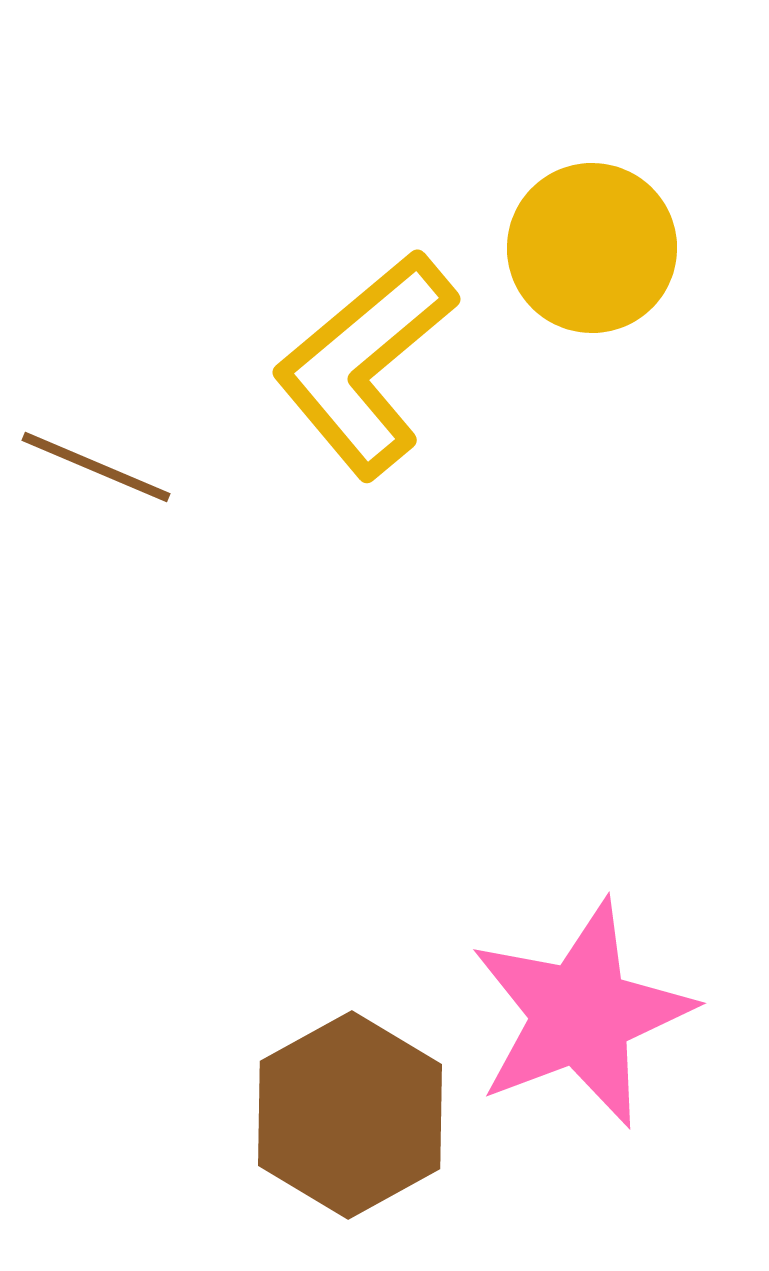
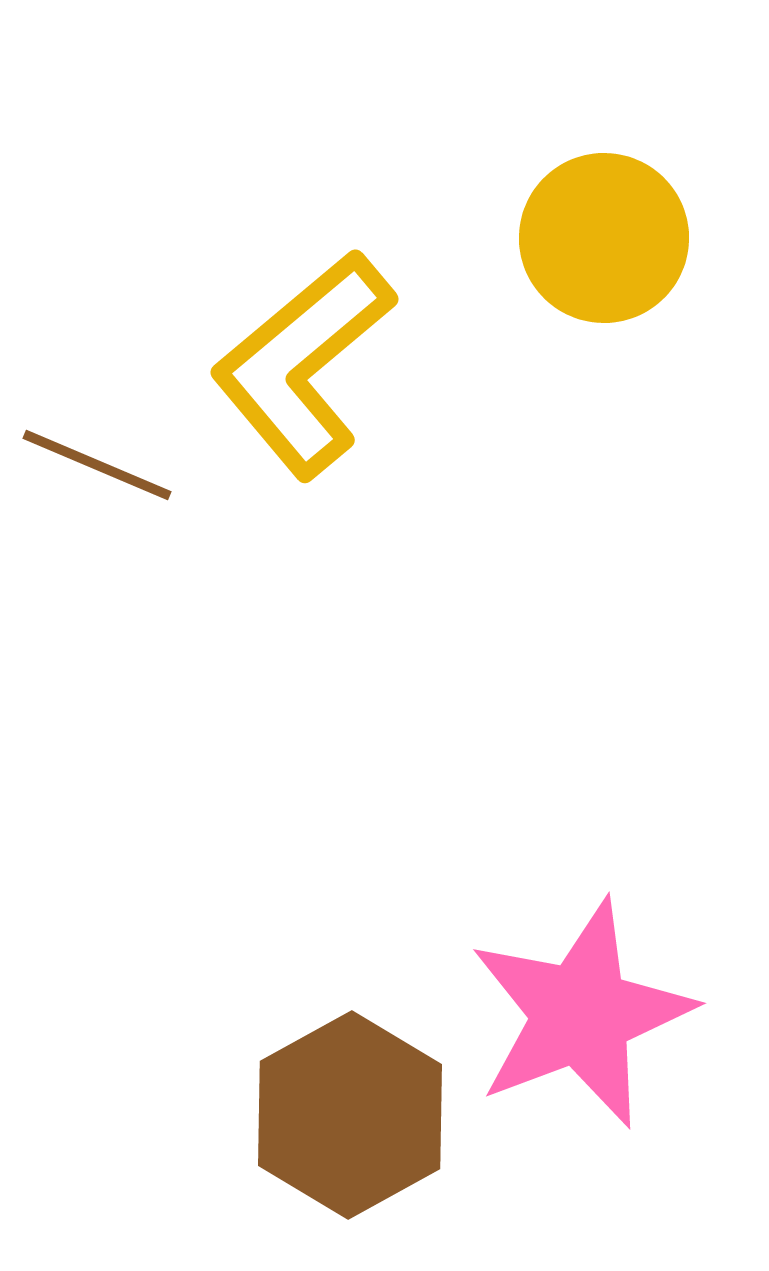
yellow circle: moved 12 px right, 10 px up
yellow L-shape: moved 62 px left
brown line: moved 1 px right, 2 px up
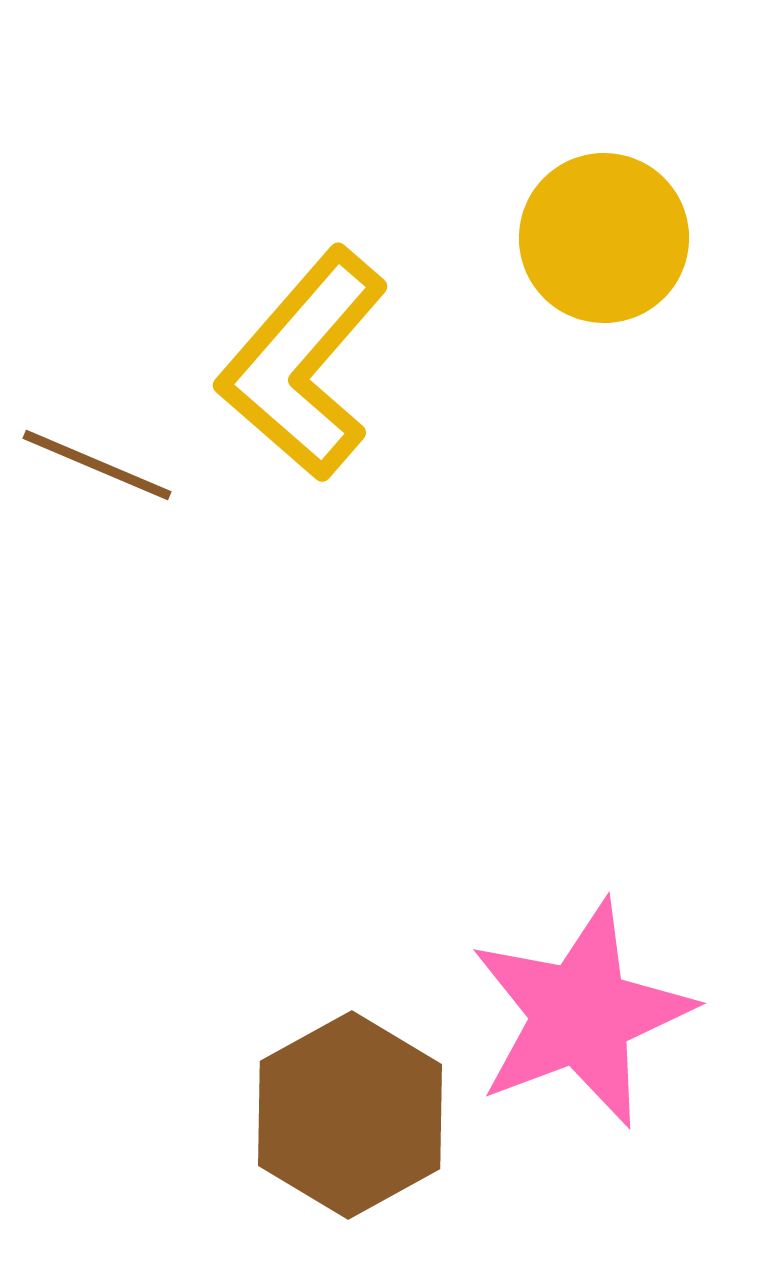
yellow L-shape: rotated 9 degrees counterclockwise
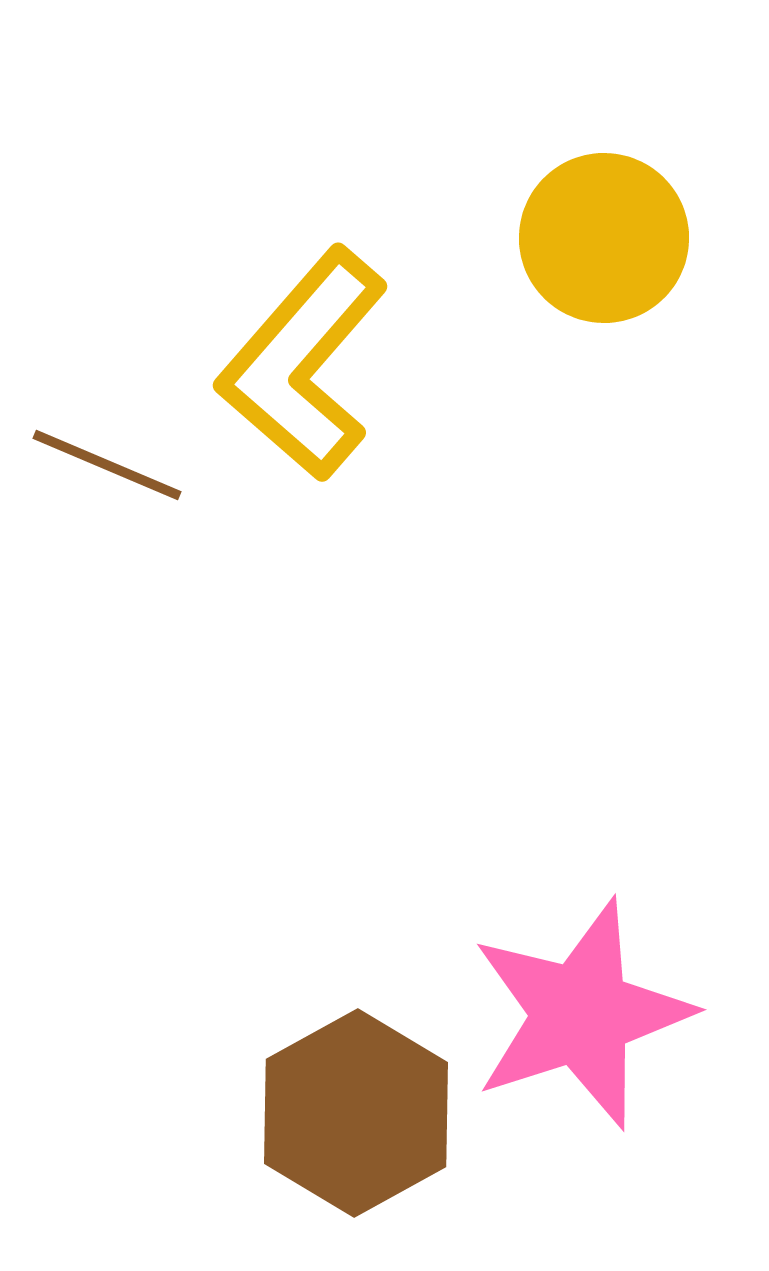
brown line: moved 10 px right
pink star: rotated 3 degrees clockwise
brown hexagon: moved 6 px right, 2 px up
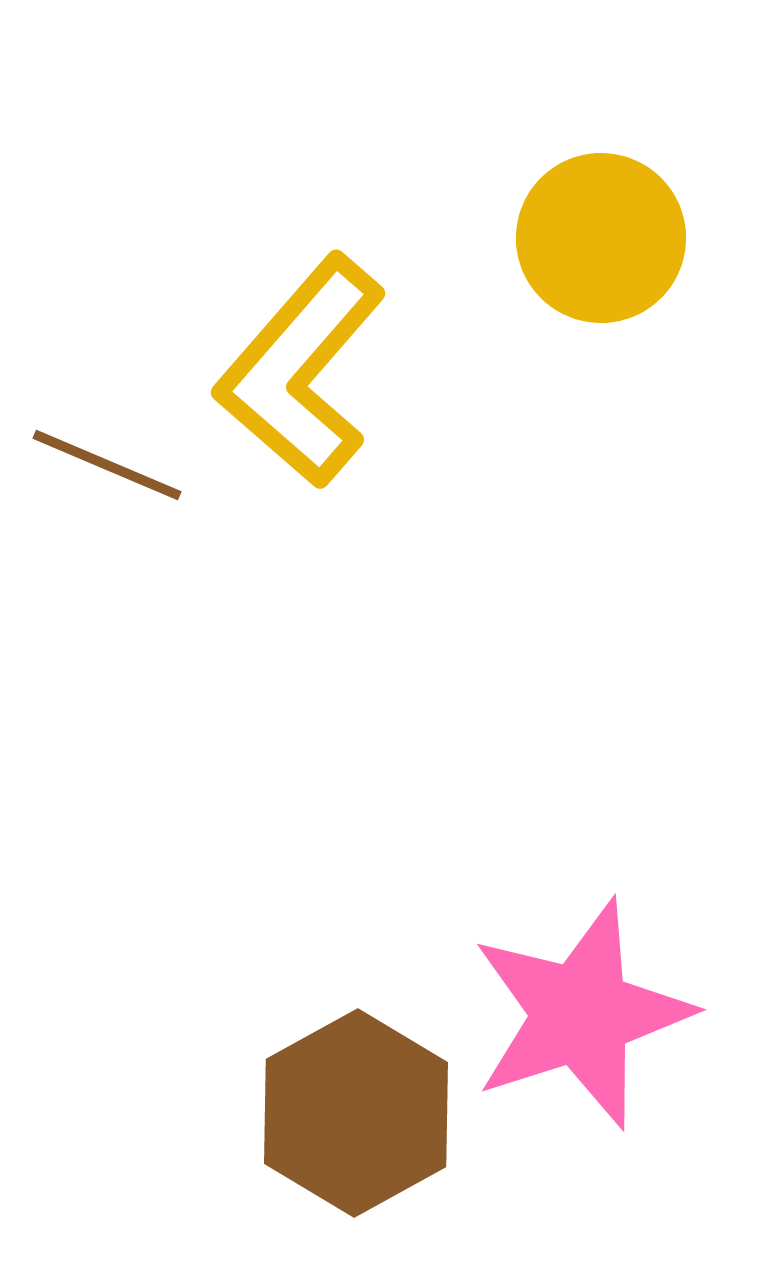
yellow circle: moved 3 px left
yellow L-shape: moved 2 px left, 7 px down
